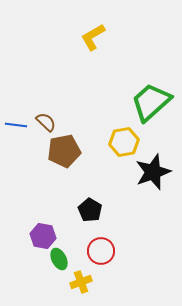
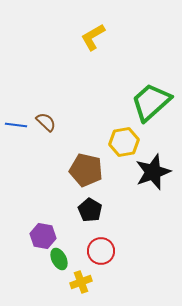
brown pentagon: moved 22 px right, 19 px down; rotated 24 degrees clockwise
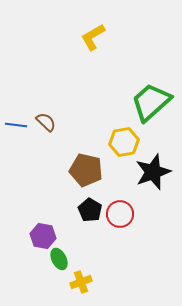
red circle: moved 19 px right, 37 px up
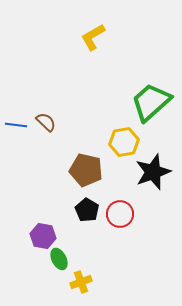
black pentagon: moved 3 px left
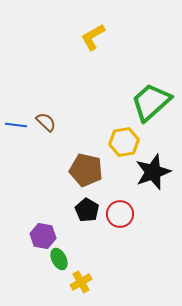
yellow cross: rotated 10 degrees counterclockwise
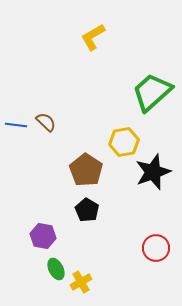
green trapezoid: moved 1 px right, 10 px up
brown pentagon: rotated 20 degrees clockwise
red circle: moved 36 px right, 34 px down
green ellipse: moved 3 px left, 10 px down
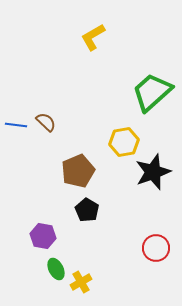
brown pentagon: moved 8 px left, 1 px down; rotated 16 degrees clockwise
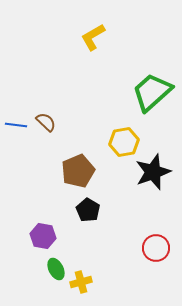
black pentagon: moved 1 px right
yellow cross: rotated 15 degrees clockwise
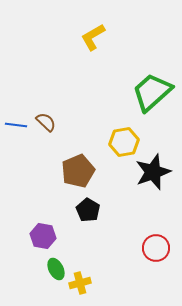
yellow cross: moved 1 px left, 1 px down
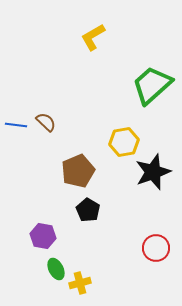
green trapezoid: moved 7 px up
